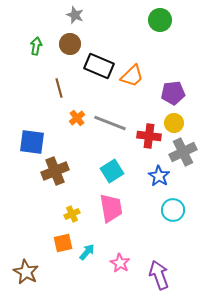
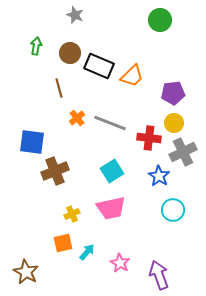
brown circle: moved 9 px down
red cross: moved 2 px down
pink trapezoid: rotated 88 degrees clockwise
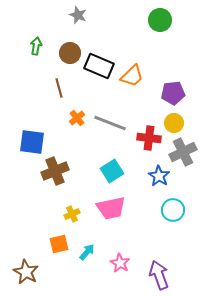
gray star: moved 3 px right
orange square: moved 4 px left, 1 px down
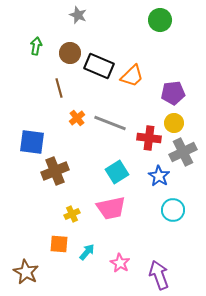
cyan square: moved 5 px right, 1 px down
orange square: rotated 18 degrees clockwise
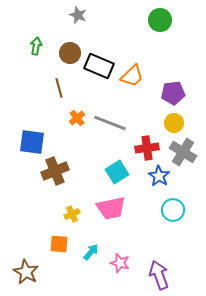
red cross: moved 2 px left, 10 px down; rotated 15 degrees counterclockwise
gray cross: rotated 32 degrees counterclockwise
cyan arrow: moved 4 px right
pink star: rotated 12 degrees counterclockwise
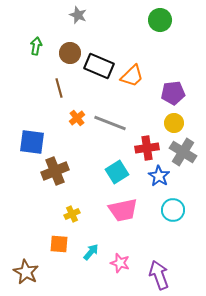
pink trapezoid: moved 12 px right, 2 px down
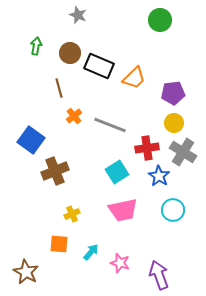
orange trapezoid: moved 2 px right, 2 px down
orange cross: moved 3 px left, 2 px up
gray line: moved 2 px down
blue square: moved 1 px left, 2 px up; rotated 28 degrees clockwise
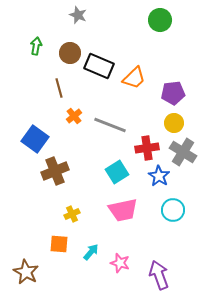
blue square: moved 4 px right, 1 px up
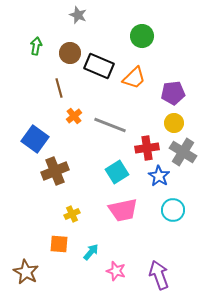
green circle: moved 18 px left, 16 px down
pink star: moved 4 px left, 8 px down
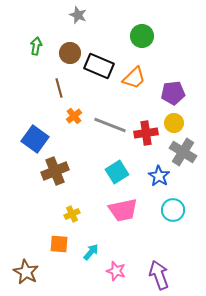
red cross: moved 1 px left, 15 px up
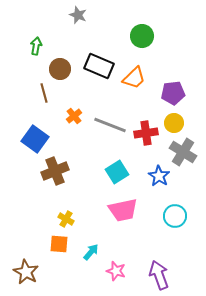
brown circle: moved 10 px left, 16 px down
brown line: moved 15 px left, 5 px down
cyan circle: moved 2 px right, 6 px down
yellow cross: moved 6 px left, 5 px down; rotated 35 degrees counterclockwise
